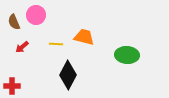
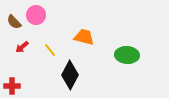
brown semicircle: rotated 21 degrees counterclockwise
yellow line: moved 6 px left, 6 px down; rotated 48 degrees clockwise
black diamond: moved 2 px right
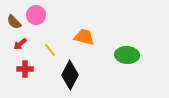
red arrow: moved 2 px left, 3 px up
red cross: moved 13 px right, 17 px up
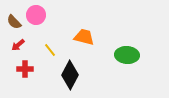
red arrow: moved 2 px left, 1 px down
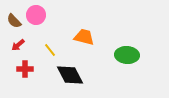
brown semicircle: moved 1 px up
black diamond: rotated 56 degrees counterclockwise
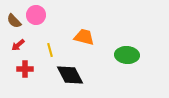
yellow line: rotated 24 degrees clockwise
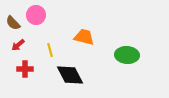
brown semicircle: moved 1 px left, 2 px down
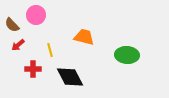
brown semicircle: moved 1 px left, 2 px down
red cross: moved 8 px right
black diamond: moved 2 px down
